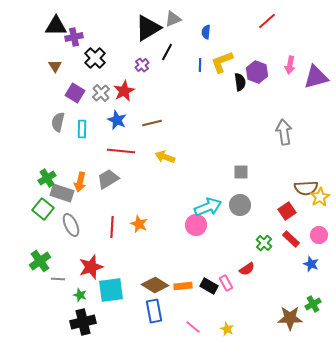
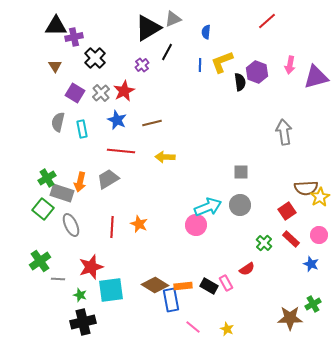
cyan rectangle at (82, 129): rotated 12 degrees counterclockwise
yellow arrow at (165, 157): rotated 18 degrees counterclockwise
blue rectangle at (154, 311): moved 17 px right, 11 px up
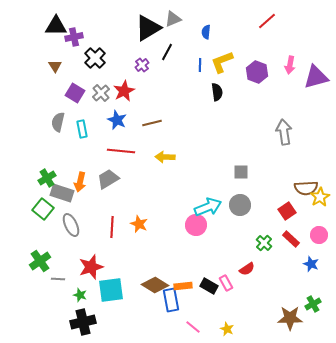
black semicircle at (240, 82): moved 23 px left, 10 px down
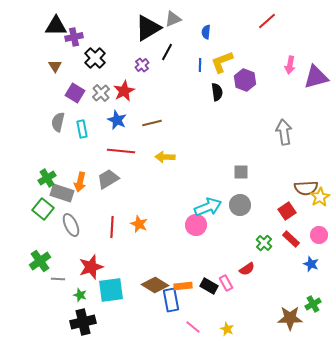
purple hexagon at (257, 72): moved 12 px left, 8 px down
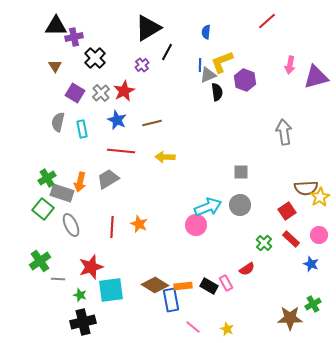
gray triangle at (173, 19): moved 35 px right, 56 px down
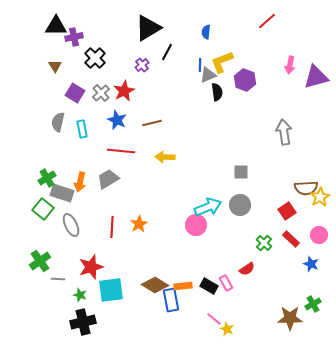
orange star at (139, 224): rotated 18 degrees clockwise
pink line at (193, 327): moved 21 px right, 8 px up
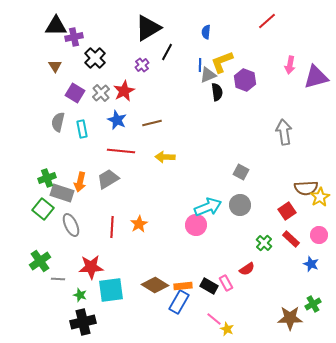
gray square at (241, 172): rotated 28 degrees clockwise
green cross at (47, 178): rotated 12 degrees clockwise
red star at (91, 267): rotated 15 degrees clockwise
blue rectangle at (171, 300): moved 8 px right, 2 px down; rotated 40 degrees clockwise
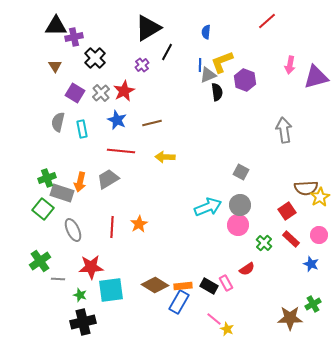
gray arrow at (284, 132): moved 2 px up
gray ellipse at (71, 225): moved 2 px right, 5 px down
pink circle at (196, 225): moved 42 px right
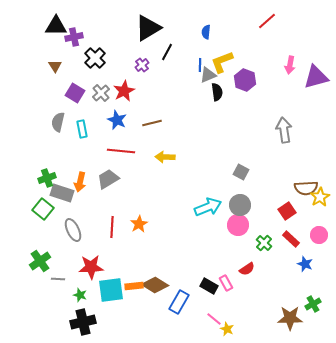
blue star at (311, 264): moved 6 px left
orange rectangle at (183, 286): moved 49 px left
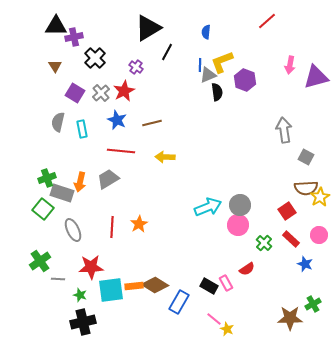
purple cross at (142, 65): moved 6 px left, 2 px down; rotated 16 degrees counterclockwise
gray square at (241, 172): moved 65 px right, 15 px up
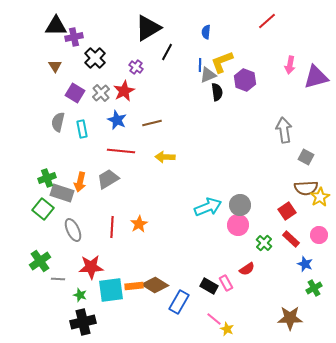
green cross at (313, 304): moved 1 px right, 16 px up
